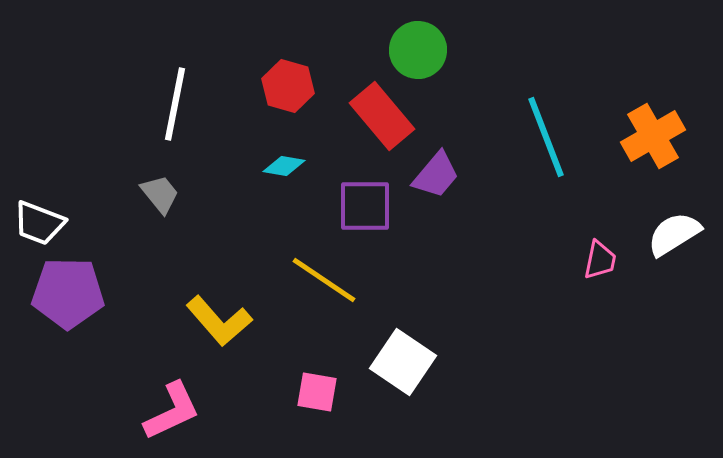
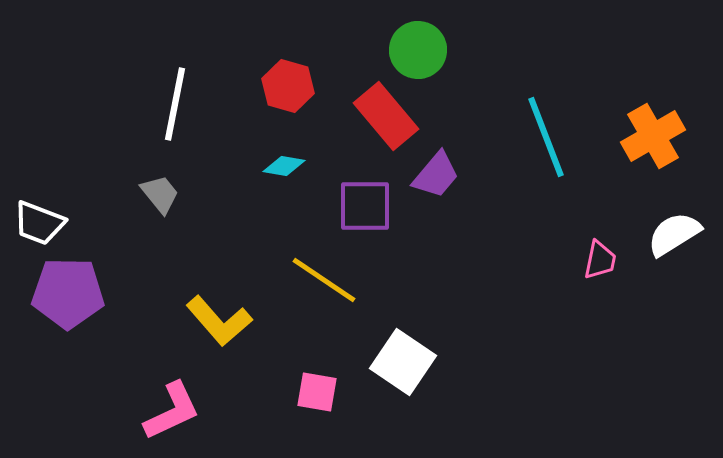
red rectangle: moved 4 px right
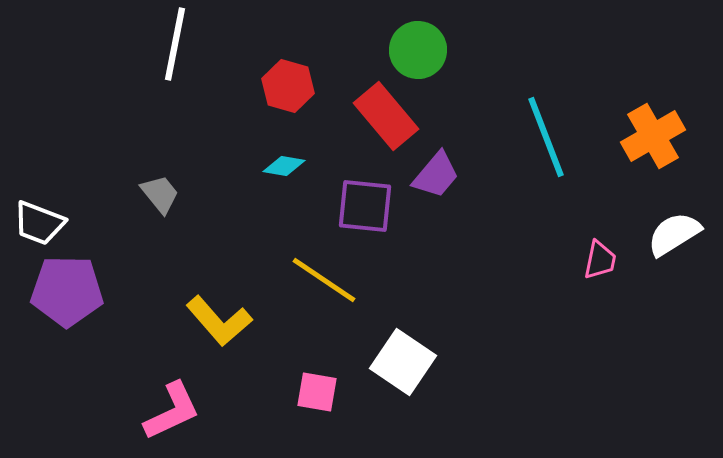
white line: moved 60 px up
purple square: rotated 6 degrees clockwise
purple pentagon: moved 1 px left, 2 px up
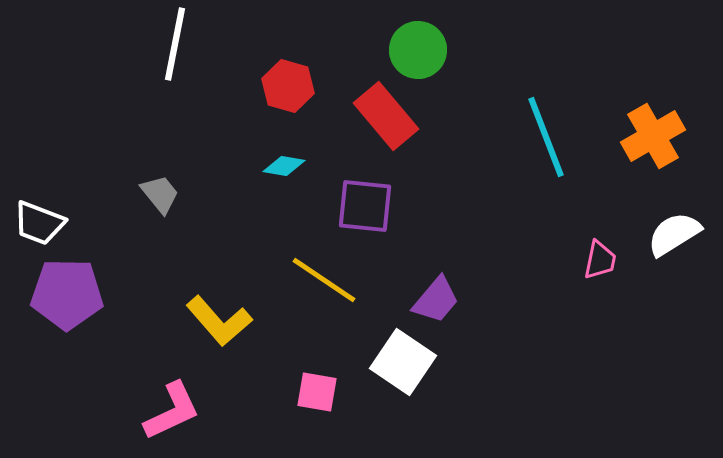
purple trapezoid: moved 125 px down
purple pentagon: moved 3 px down
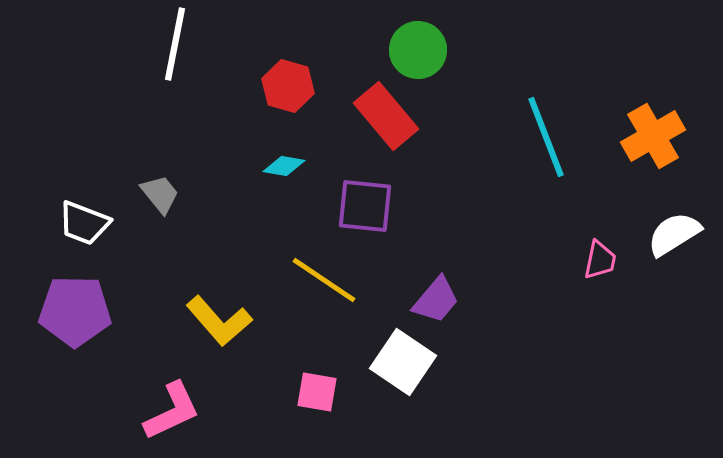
white trapezoid: moved 45 px right
purple pentagon: moved 8 px right, 17 px down
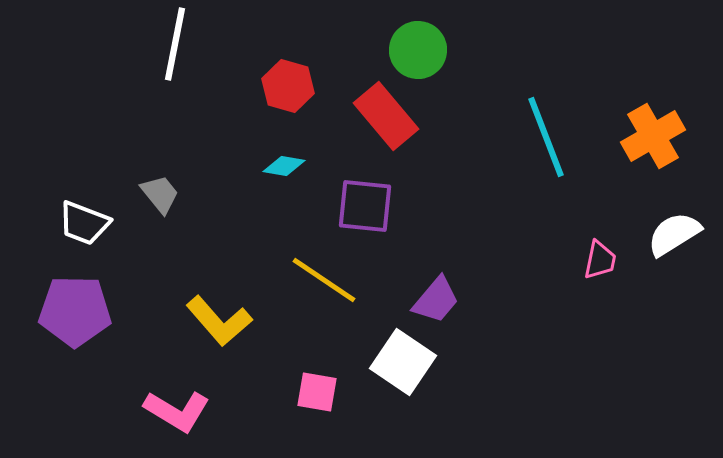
pink L-shape: moved 5 px right; rotated 56 degrees clockwise
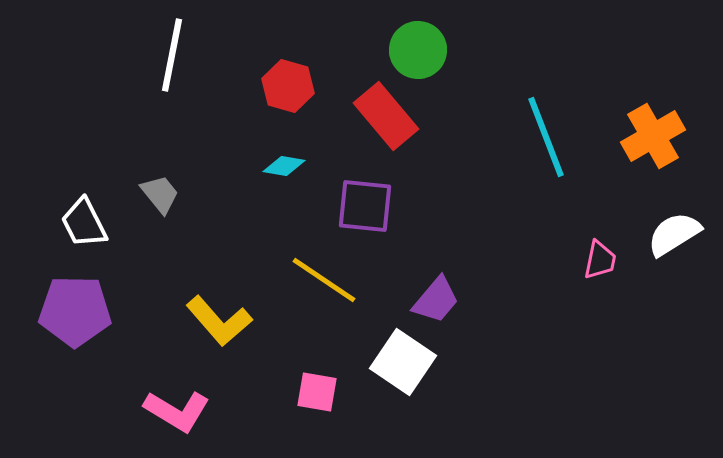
white line: moved 3 px left, 11 px down
white trapezoid: rotated 42 degrees clockwise
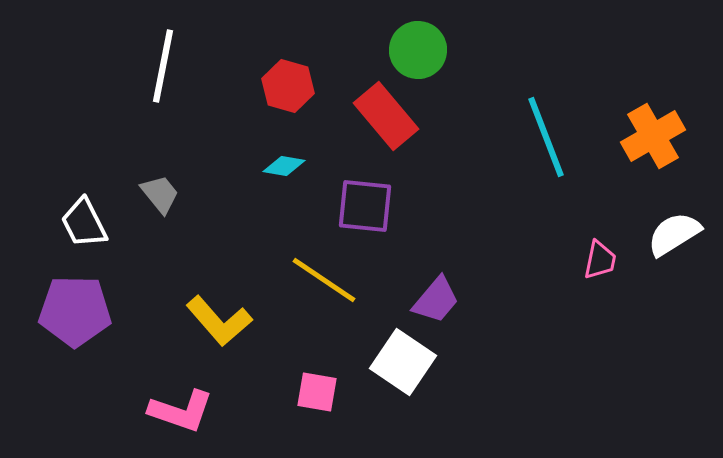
white line: moved 9 px left, 11 px down
pink L-shape: moved 4 px right; rotated 12 degrees counterclockwise
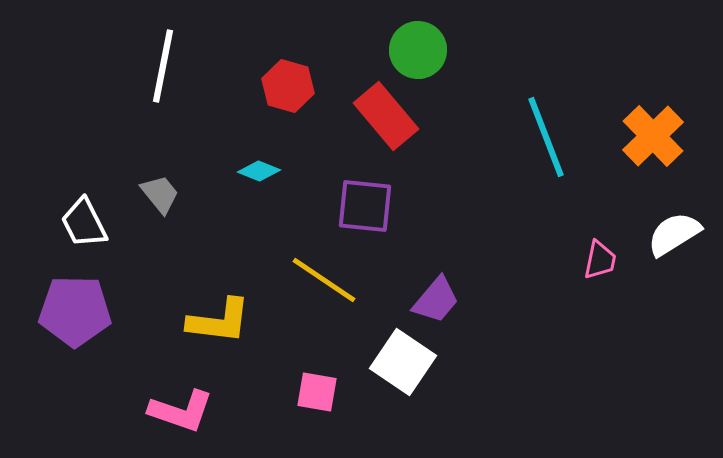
orange cross: rotated 14 degrees counterclockwise
cyan diamond: moved 25 px left, 5 px down; rotated 12 degrees clockwise
yellow L-shape: rotated 42 degrees counterclockwise
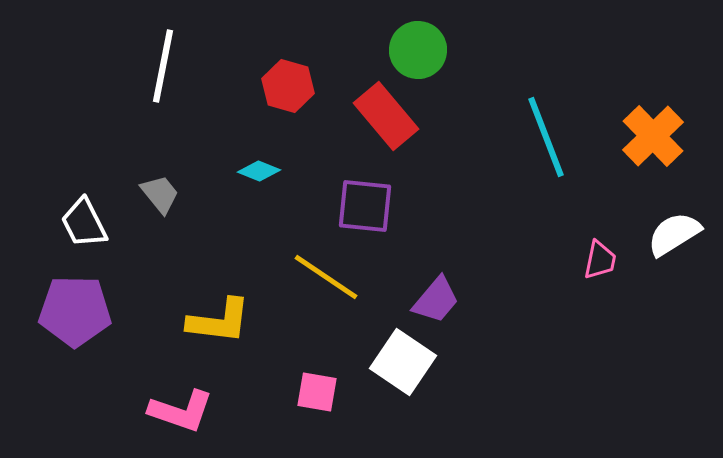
yellow line: moved 2 px right, 3 px up
